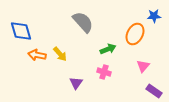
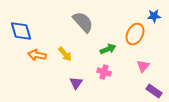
yellow arrow: moved 5 px right
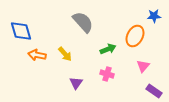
orange ellipse: moved 2 px down
pink cross: moved 3 px right, 2 px down
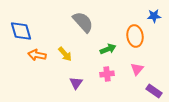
orange ellipse: rotated 35 degrees counterclockwise
pink triangle: moved 6 px left, 3 px down
pink cross: rotated 24 degrees counterclockwise
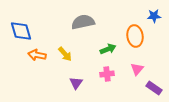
gray semicircle: rotated 60 degrees counterclockwise
purple rectangle: moved 3 px up
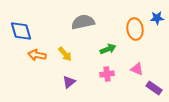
blue star: moved 3 px right, 2 px down
orange ellipse: moved 7 px up
pink triangle: rotated 48 degrees counterclockwise
purple triangle: moved 7 px left, 1 px up; rotated 16 degrees clockwise
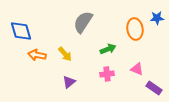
gray semicircle: rotated 45 degrees counterclockwise
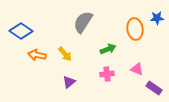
blue diamond: rotated 40 degrees counterclockwise
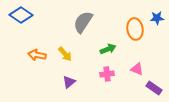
blue diamond: moved 16 px up
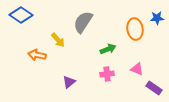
yellow arrow: moved 7 px left, 14 px up
